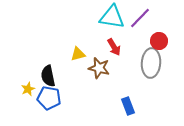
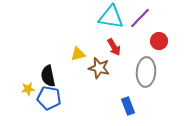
cyan triangle: moved 1 px left
gray ellipse: moved 5 px left, 9 px down
yellow star: rotated 16 degrees clockwise
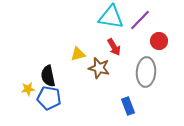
purple line: moved 2 px down
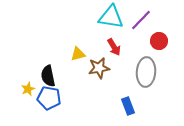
purple line: moved 1 px right
brown star: rotated 25 degrees counterclockwise
yellow star: rotated 16 degrees counterclockwise
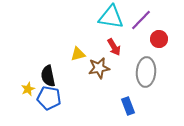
red circle: moved 2 px up
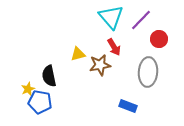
cyan triangle: rotated 40 degrees clockwise
brown star: moved 1 px right, 3 px up
gray ellipse: moved 2 px right
black semicircle: moved 1 px right
blue pentagon: moved 9 px left, 4 px down
blue rectangle: rotated 48 degrees counterclockwise
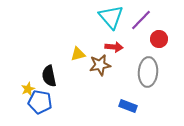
red arrow: rotated 54 degrees counterclockwise
